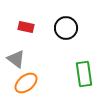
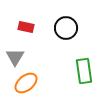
gray triangle: moved 1 px left, 2 px up; rotated 24 degrees clockwise
green rectangle: moved 3 px up
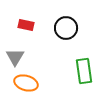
red rectangle: moved 2 px up
orange ellipse: rotated 55 degrees clockwise
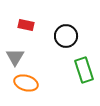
black circle: moved 8 px down
green rectangle: moved 1 px up; rotated 10 degrees counterclockwise
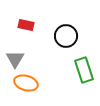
gray triangle: moved 2 px down
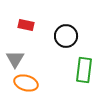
green rectangle: rotated 25 degrees clockwise
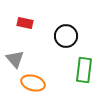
red rectangle: moved 1 px left, 2 px up
gray triangle: rotated 12 degrees counterclockwise
orange ellipse: moved 7 px right
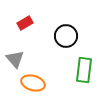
red rectangle: rotated 42 degrees counterclockwise
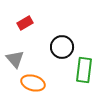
black circle: moved 4 px left, 11 px down
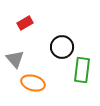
green rectangle: moved 2 px left
